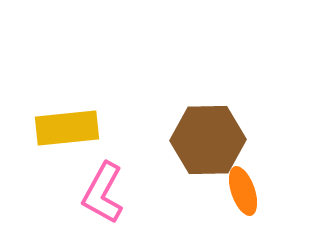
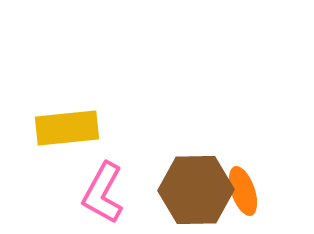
brown hexagon: moved 12 px left, 50 px down
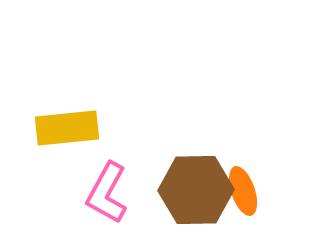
pink L-shape: moved 4 px right
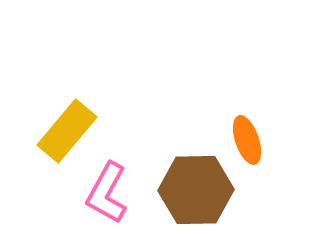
yellow rectangle: moved 3 px down; rotated 44 degrees counterclockwise
orange ellipse: moved 4 px right, 51 px up
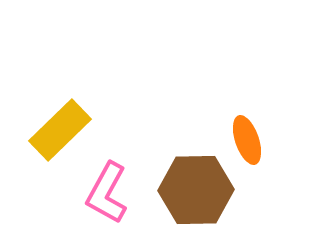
yellow rectangle: moved 7 px left, 1 px up; rotated 6 degrees clockwise
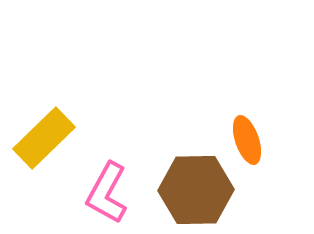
yellow rectangle: moved 16 px left, 8 px down
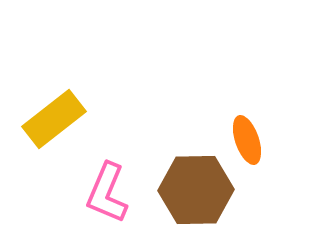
yellow rectangle: moved 10 px right, 19 px up; rotated 6 degrees clockwise
pink L-shape: rotated 6 degrees counterclockwise
